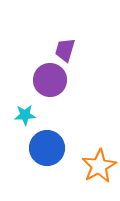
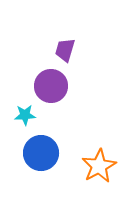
purple circle: moved 1 px right, 6 px down
blue circle: moved 6 px left, 5 px down
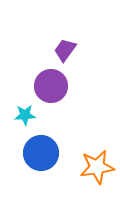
purple trapezoid: rotated 20 degrees clockwise
orange star: moved 2 px left, 1 px down; rotated 20 degrees clockwise
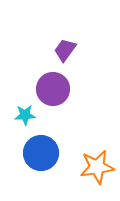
purple circle: moved 2 px right, 3 px down
